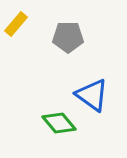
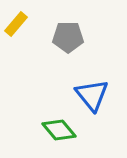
blue triangle: rotated 15 degrees clockwise
green diamond: moved 7 px down
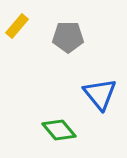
yellow rectangle: moved 1 px right, 2 px down
blue triangle: moved 8 px right, 1 px up
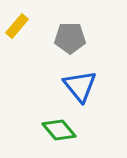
gray pentagon: moved 2 px right, 1 px down
blue triangle: moved 20 px left, 8 px up
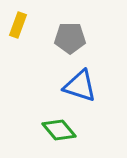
yellow rectangle: moved 1 px right, 1 px up; rotated 20 degrees counterclockwise
blue triangle: rotated 33 degrees counterclockwise
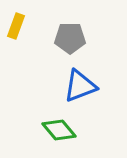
yellow rectangle: moved 2 px left, 1 px down
blue triangle: rotated 39 degrees counterclockwise
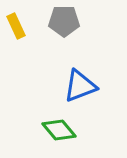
yellow rectangle: rotated 45 degrees counterclockwise
gray pentagon: moved 6 px left, 17 px up
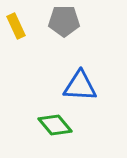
blue triangle: rotated 24 degrees clockwise
green diamond: moved 4 px left, 5 px up
